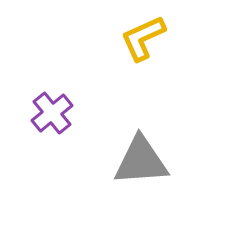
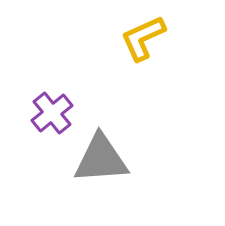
gray triangle: moved 40 px left, 2 px up
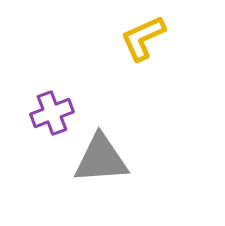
purple cross: rotated 18 degrees clockwise
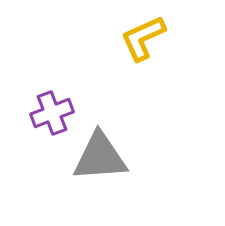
gray triangle: moved 1 px left, 2 px up
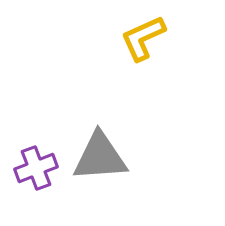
purple cross: moved 16 px left, 55 px down
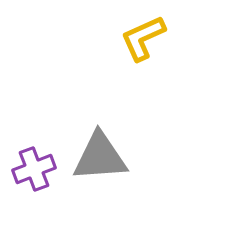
purple cross: moved 2 px left, 1 px down
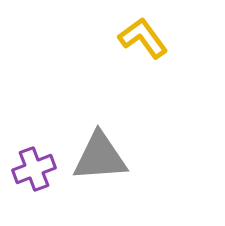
yellow L-shape: rotated 78 degrees clockwise
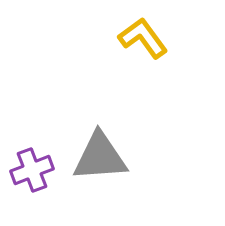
purple cross: moved 2 px left, 1 px down
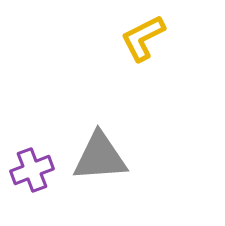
yellow L-shape: rotated 81 degrees counterclockwise
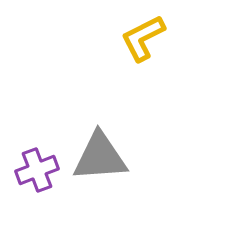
purple cross: moved 5 px right
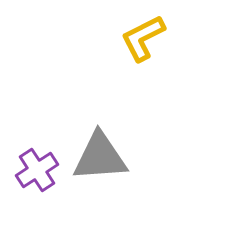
purple cross: rotated 12 degrees counterclockwise
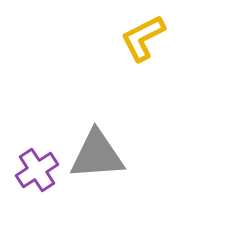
gray triangle: moved 3 px left, 2 px up
